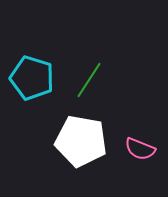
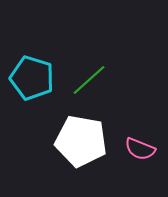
green line: rotated 15 degrees clockwise
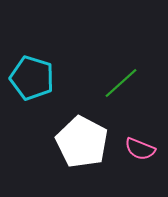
green line: moved 32 px right, 3 px down
white pentagon: moved 1 px right, 1 px down; rotated 18 degrees clockwise
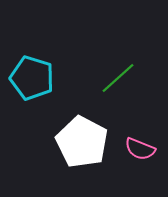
green line: moved 3 px left, 5 px up
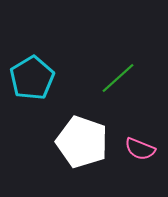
cyan pentagon: rotated 24 degrees clockwise
white pentagon: rotated 9 degrees counterclockwise
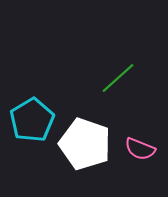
cyan pentagon: moved 42 px down
white pentagon: moved 3 px right, 2 px down
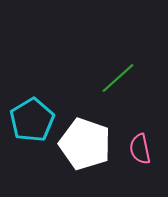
pink semicircle: rotated 56 degrees clockwise
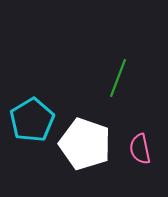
green line: rotated 27 degrees counterclockwise
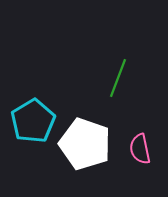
cyan pentagon: moved 1 px right, 1 px down
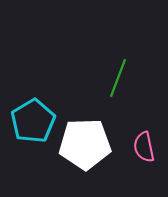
white pentagon: rotated 21 degrees counterclockwise
pink semicircle: moved 4 px right, 2 px up
